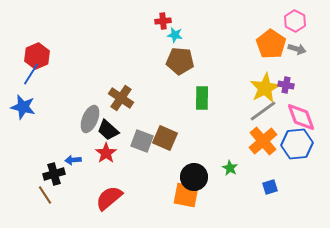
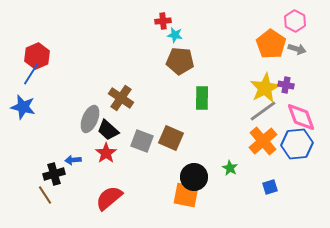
brown square: moved 6 px right
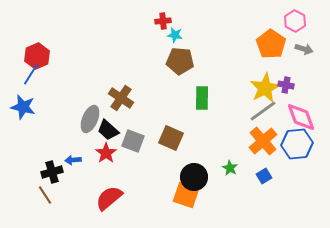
gray arrow: moved 7 px right
gray square: moved 9 px left
black cross: moved 2 px left, 2 px up
blue square: moved 6 px left, 11 px up; rotated 14 degrees counterclockwise
orange square: rotated 8 degrees clockwise
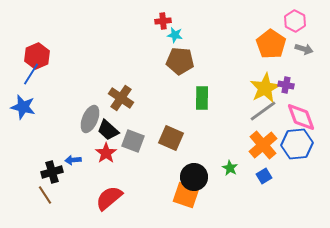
orange cross: moved 4 px down
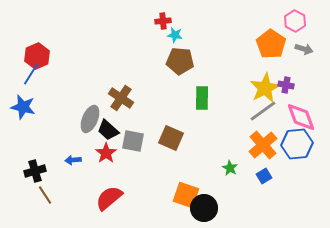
gray square: rotated 10 degrees counterclockwise
black cross: moved 17 px left, 1 px up
black circle: moved 10 px right, 31 px down
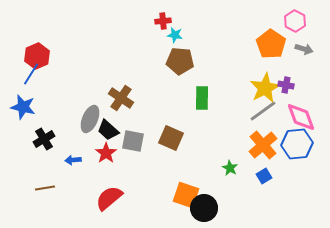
black cross: moved 9 px right, 32 px up; rotated 15 degrees counterclockwise
brown line: moved 7 px up; rotated 66 degrees counterclockwise
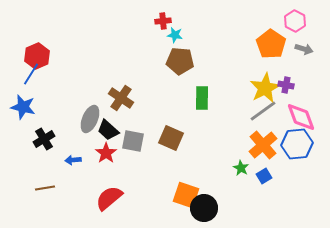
green star: moved 11 px right
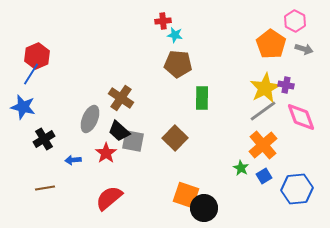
brown pentagon: moved 2 px left, 3 px down
black trapezoid: moved 11 px right, 1 px down
brown square: moved 4 px right; rotated 20 degrees clockwise
blue hexagon: moved 45 px down
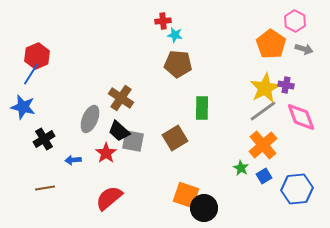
green rectangle: moved 10 px down
brown square: rotated 15 degrees clockwise
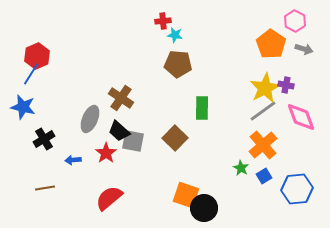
brown square: rotated 15 degrees counterclockwise
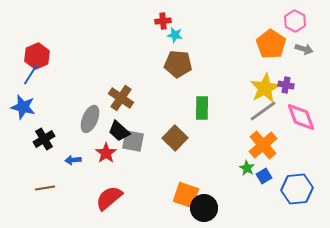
green star: moved 6 px right
